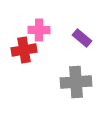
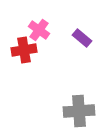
pink cross: rotated 35 degrees clockwise
gray cross: moved 3 px right, 29 px down
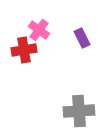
purple rectangle: rotated 24 degrees clockwise
